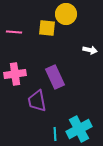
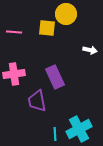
pink cross: moved 1 px left
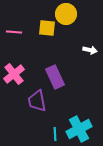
pink cross: rotated 30 degrees counterclockwise
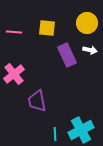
yellow circle: moved 21 px right, 9 px down
purple rectangle: moved 12 px right, 22 px up
cyan cross: moved 2 px right, 1 px down
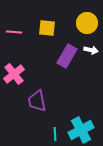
white arrow: moved 1 px right
purple rectangle: moved 1 px down; rotated 55 degrees clockwise
